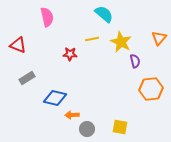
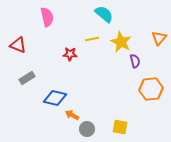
orange arrow: rotated 32 degrees clockwise
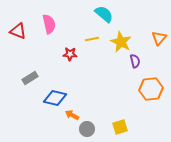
pink semicircle: moved 2 px right, 7 px down
red triangle: moved 14 px up
gray rectangle: moved 3 px right
yellow square: rotated 28 degrees counterclockwise
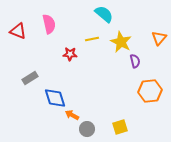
orange hexagon: moved 1 px left, 2 px down
blue diamond: rotated 60 degrees clockwise
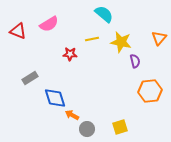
pink semicircle: rotated 72 degrees clockwise
yellow star: rotated 15 degrees counterclockwise
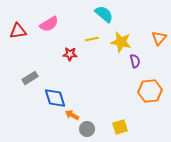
red triangle: rotated 30 degrees counterclockwise
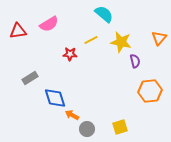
yellow line: moved 1 px left, 1 px down; rotated 16 degrees counterclockwise
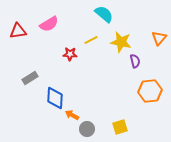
blue diamond: rotated 20 degrees clockwise
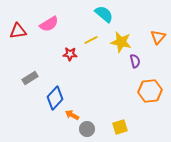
orange triangle: moved 1 px left, 1 px up
blue diamond: rotated 40 degrees clockwise
